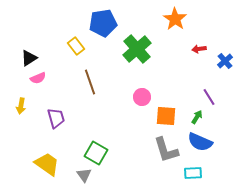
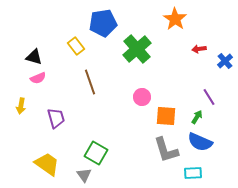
black triangle: moved 5 px right, 1 px up; rotated 48 degrees clockwise
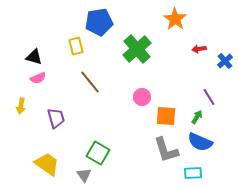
blue pentagon: moved 4 px left, 1 px up
yellow rectangle: rotated 24 degrees clockwise
brown line: rotated 20 degrees counterclockwise
green square: moved 2 px right
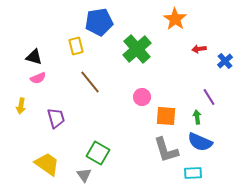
green arrow: rotated 40 degrees counterclockwise
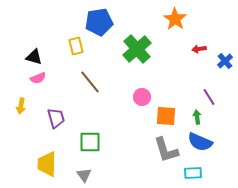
green square: moved 8 px left, 11 px up; rotated 30 degrees counterclockwise
yellow trapezoid: rotated 124 degrees counterclockwise
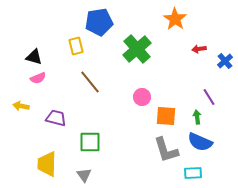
yellow arrow: rotated 91 degrees clockwise
purple trapezoid: rotated 60 degrees counterclockwise
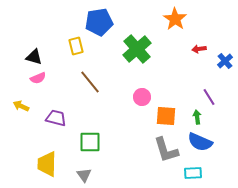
yellow arrow: rotated 14 degrees clockwise
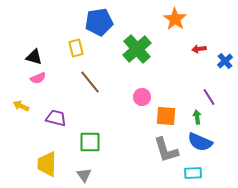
yellow rectangle: moved 2 px down
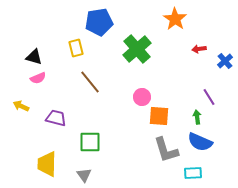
orange square: moved 7 px left
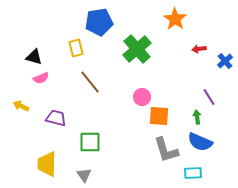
pink semicircle: moved 3 px right
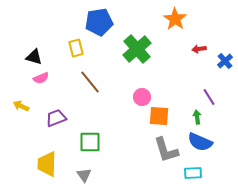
purple trapezoid: rotated 35 degrees counterclockwise
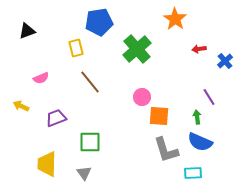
black triangle: moved 7 px left, 26 px up; rotated 36 degrees counterclockwise
gray triangle: moved 2 px up
